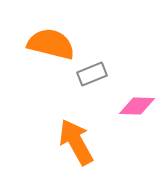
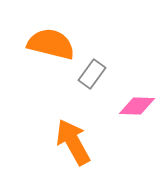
gray rectangle: rotated 32 degrees counterclockwise
orange arrow: moved 3 px left
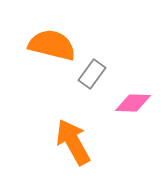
orange semicircle: moved 1 px right, 1 px down
pink diamond: moved 4 px left, 3 px up
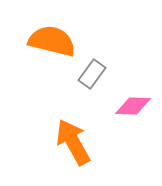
orange semicircle: moved 4 px up
pink diamond: moved 3 px down
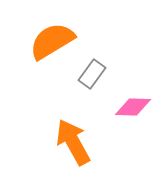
orange semicircle: rotated 45 degrees counterclockwise
pink diamond: moved 1 px down
